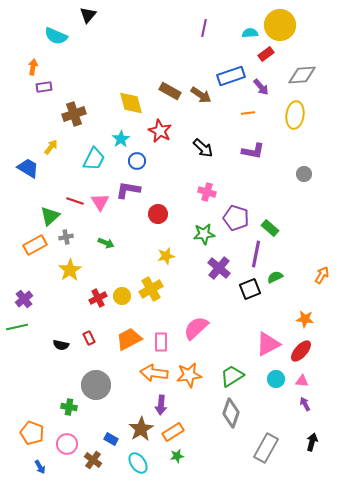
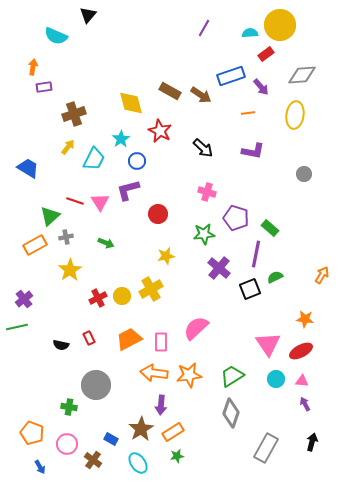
purple line at (204, 28): rotated 18 degrees clockwise
yellow arrow at (51, 147): moved 17 px right
purple L-shape at (128, 190): rotated 25 degrees counterclockwise
pink triangle at (268, 344): rotated 36 degrees counterclockwise
red ellipse at (301, 351): rotated 20 degrees clockwise
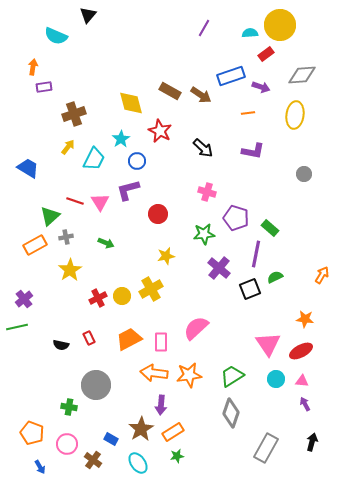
purple arrow at (261, 87): rotated 30 degrees counterclockwise
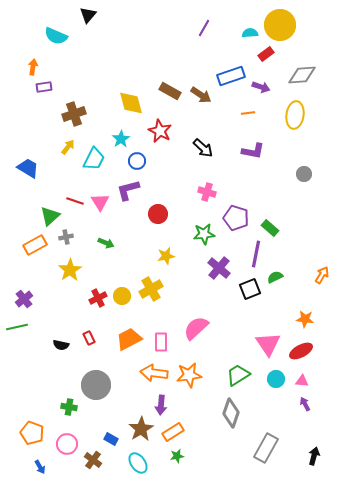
green trapezoid at (232, 376): moved 6 px right, 1 px up
black arrow at (312, 442): moved 2 px right, 14 px down
